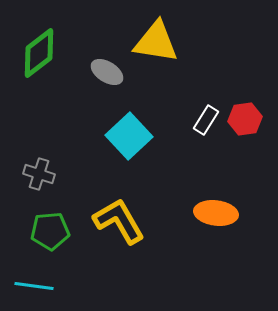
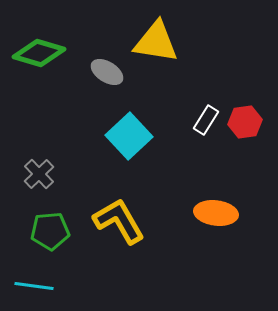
green diamond: rotated 54 degrees clockwise
red hexagon: moved 3 px down
gray cross: rotated 28 degrees clockwise
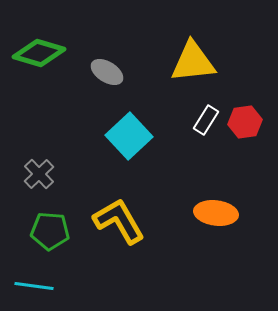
yellow triangle: moved 37 px right, 20 px down; rotated 15 degrees counterclockwise
green pentagon: rotated 9 degrees clockwise
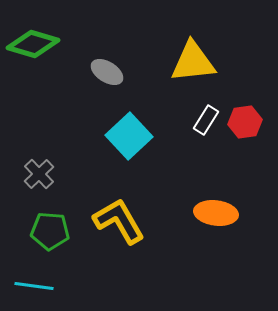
green diamond: moved 6 px left, 9 px up
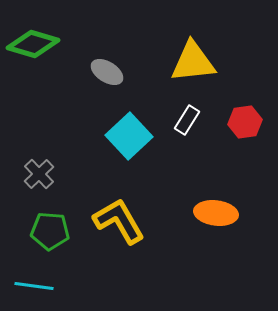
white rectangle: moved 19 px left
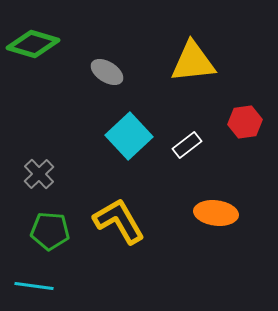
white rectangle: moved 25 px down; rotated 20 degrees clockwise
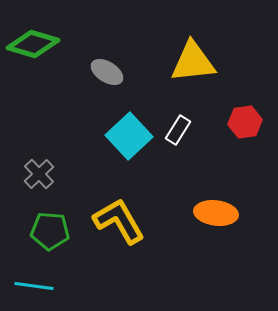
white rectangle: moved 9 px left, 15 px up; rotated 20 degrees counterclockwise
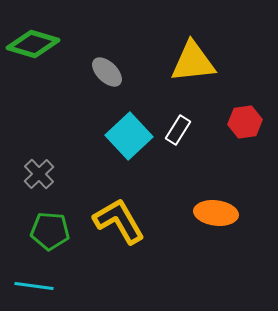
gray ellipse: rotated 12 degrees clockwise
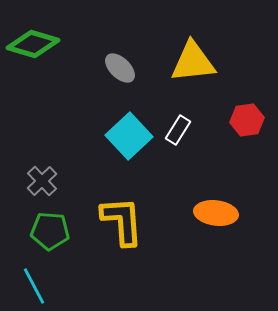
gray ellipse: moved 13 px right, 4 px up
red hexagon: moved 2 px right, 2 px up
gray cross: moved 3 px right, 7 px down
yellow L-shape: moved 3 px right; rotated 26 degrees clockwise
cyan line: rotated 54 degrees clockwise
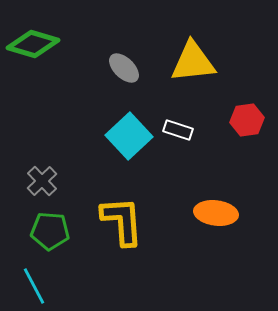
gray ellipse: moved 4 px right
white rectangle: rotated 76 degrees clockwise
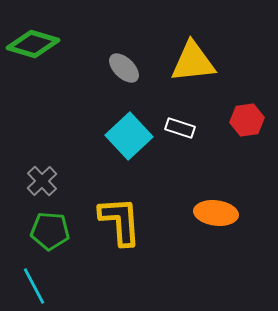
white rectangle: moved 2 px right, 2 px up
yellow L-shape: moved 2 px left
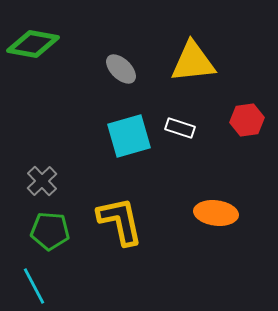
green diamond: rotated 6 degrees counterclockwise
gray ellipse: moved 3 px left, 1 px down
cyan square: rotated 27 degrees clockwise
yellow L-shape: rotated 8 degrees counterclockwise
